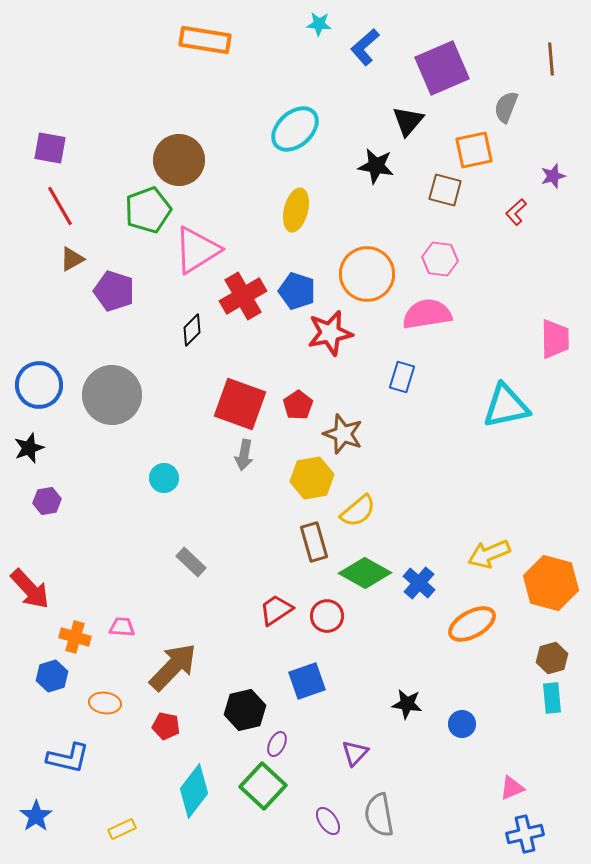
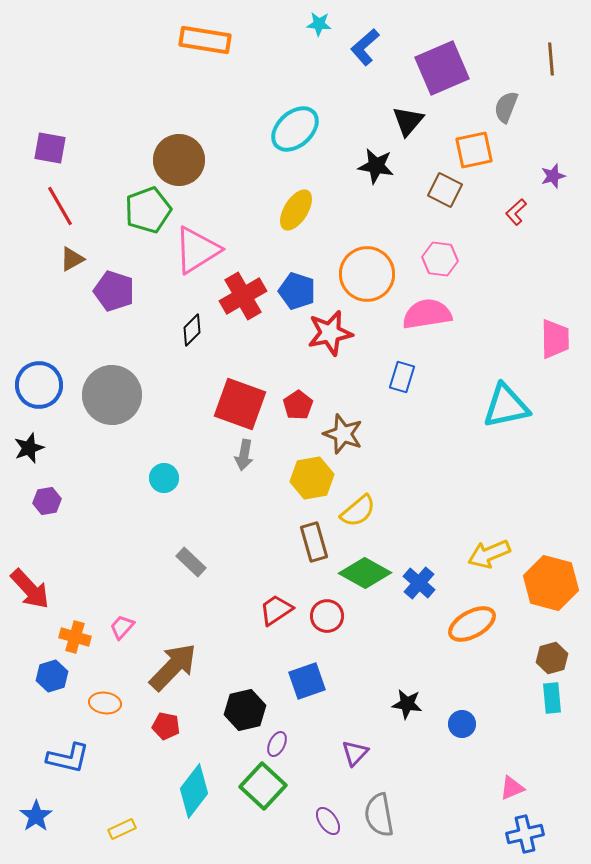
brown square at (445, 190): rotated 12 degrees clockwise
yellow ellipse at (296, 210): rotated 18 degrees clockwise
pink trapezoid at (122, 627): rotated 52 degrees counterclockwise
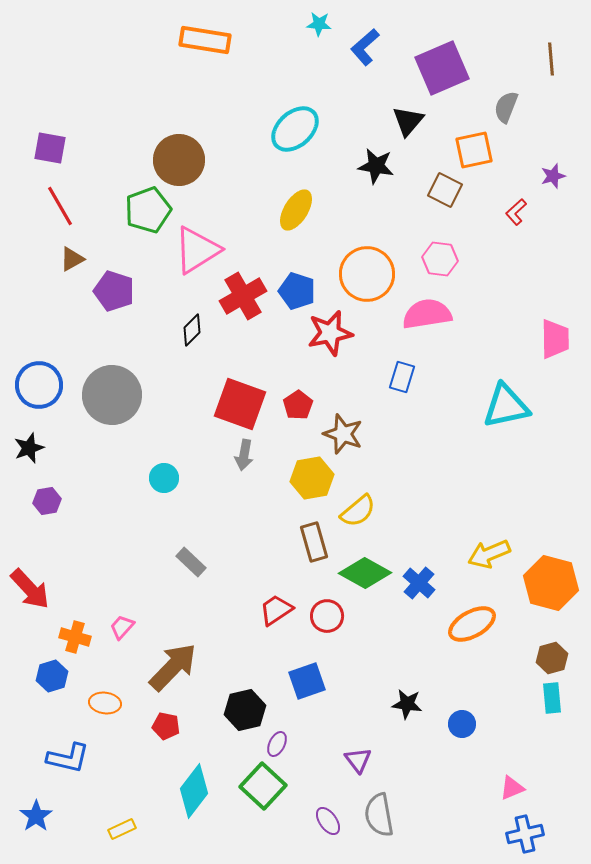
purple triangle at (355, 753): moved 3 px right, 7 px down; rotated 20 degrees counterclockwise
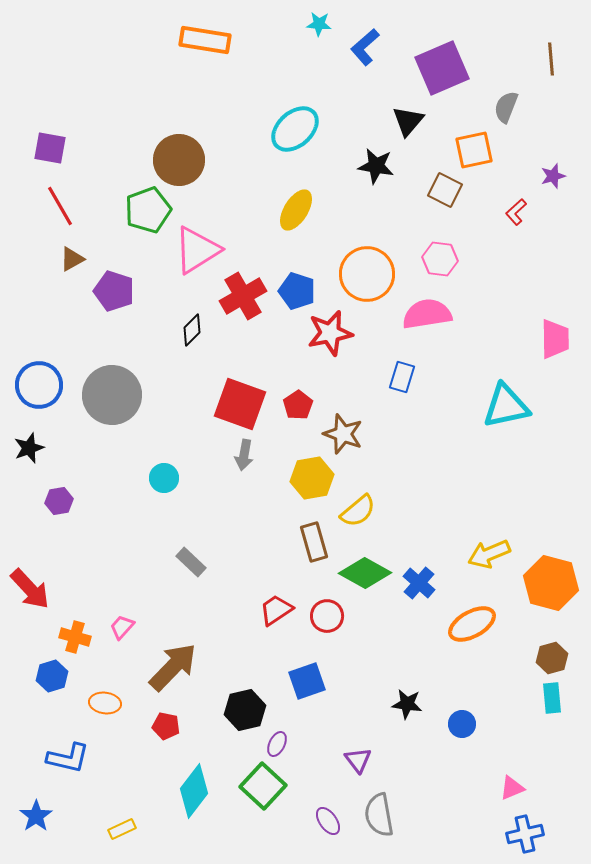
purple hexagon at (47, 501): moved 12 px right
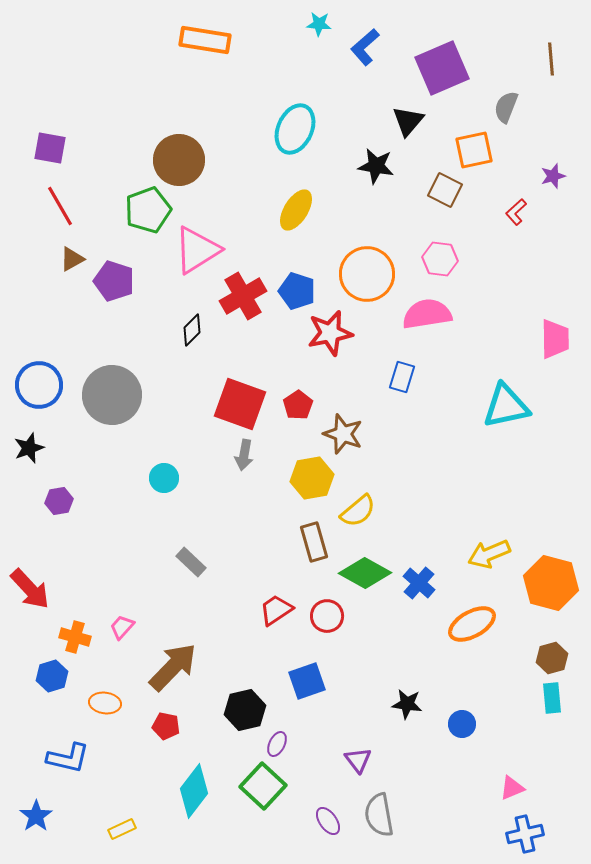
cyan ellipse at (295, 129): rotated 24 degrees counterclockwise
purple pentagon at (114, 291): moved 10 px up
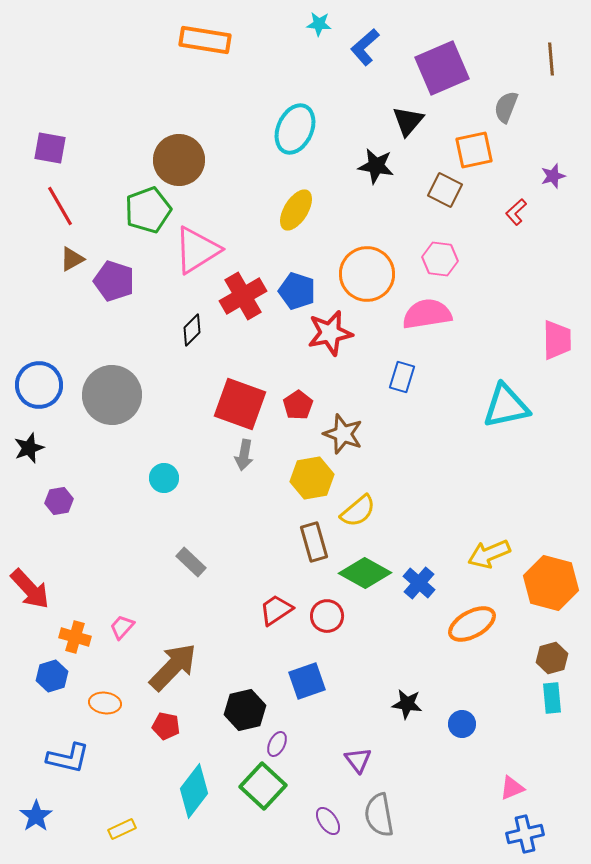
pink trapezoid at (555, 339): moved 2 px right, 1 px down
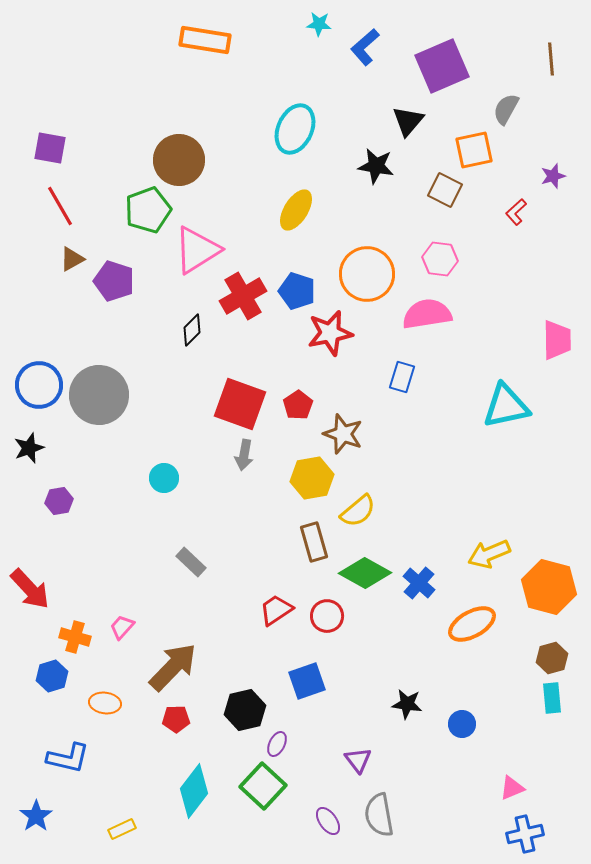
purple square at (442, 68): moved 2 px up
gray semicircle at (506, 107): moved 2 px down; rotated 8 degrees clockwise
gray circle at (112, 395): moved 13 px left
orange hexagon at (551, 583): moved 2 px left, 4 px down
red pentagon at (166, 726): moved 10 px right, 7 px up; rotated 12 degrees counterclockwise
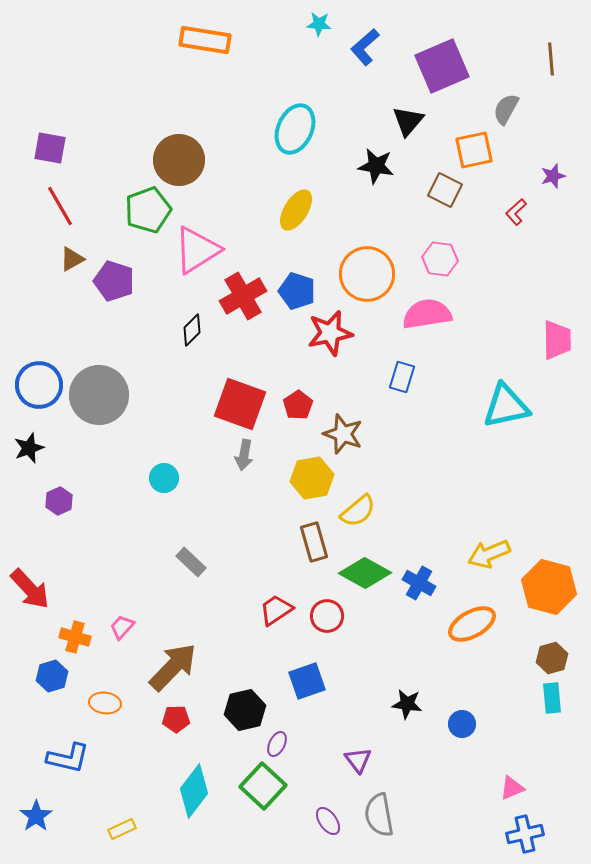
purple hexagon at (59, 501): rotated 16 degrees counterclockwise
blue cross at (419, 583): rotated 12 degrees counterclockwise
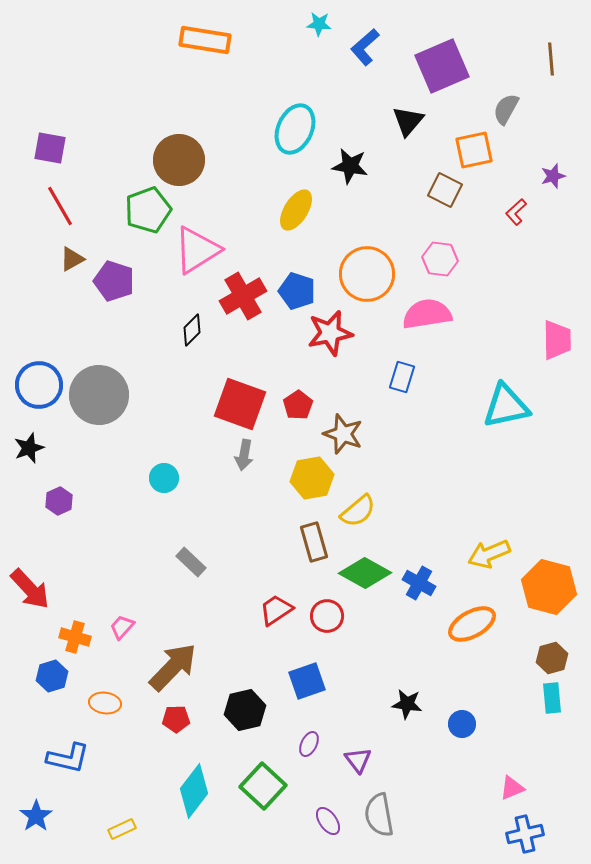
black star at (376, 166): moved 26 px left
purple ellipse at (277, 744): moved 32 px right
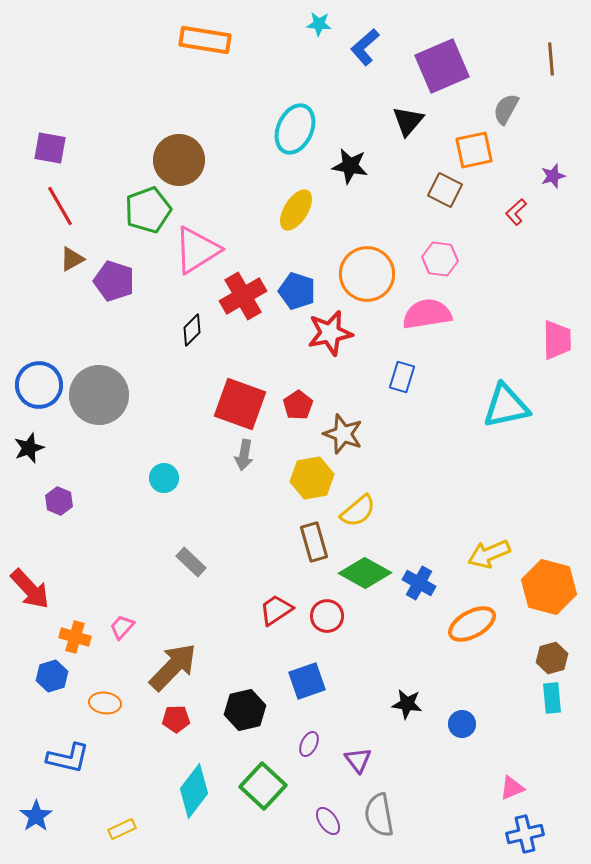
purple hexagon at (59, 501): rotated 12 degrees counterclockwise
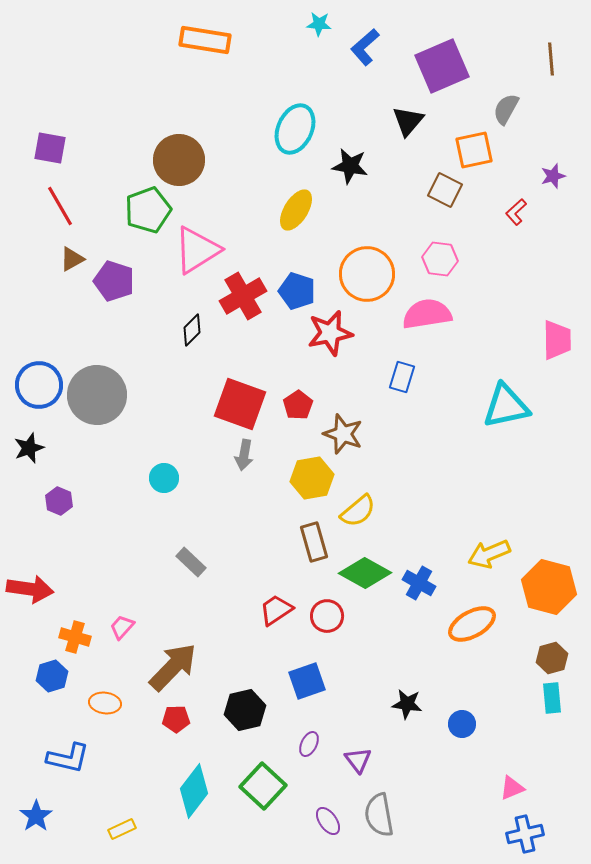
gray circle at (99, 395): moved 2 px left
red arrow at (30, 589): rotated 39 degrees counterclockwise
